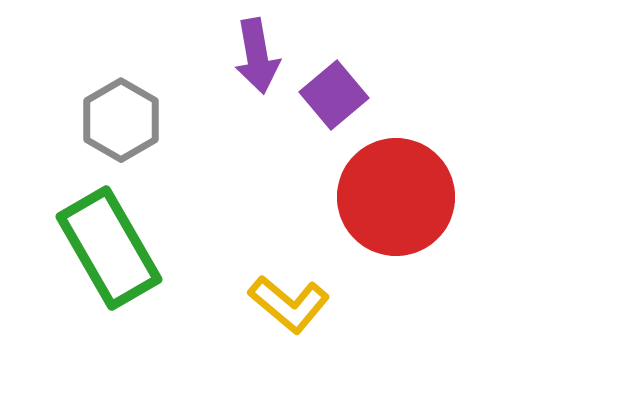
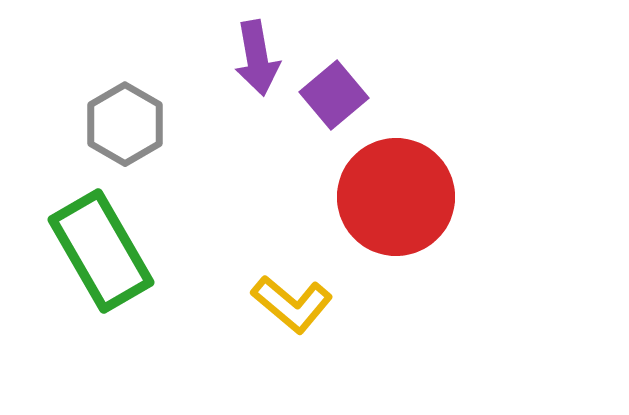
purple arrow: moved 2 px down
gray hexagon: moved 4 px right, 4 px down
green rectangle: moved 8 px left, 3 px down
yellow L-shape: moved 3 px right
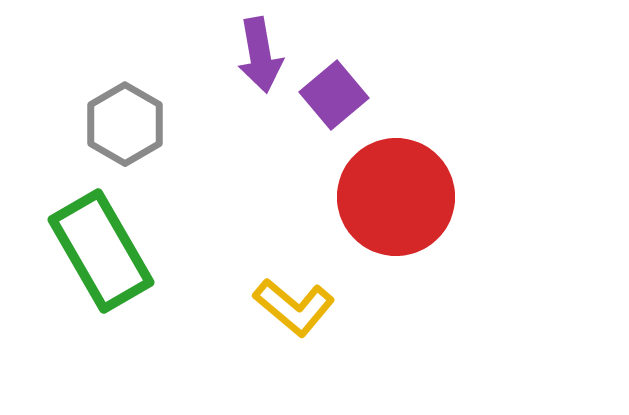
purple arrow: moved 3 px right, 3 px up
yellow L-shape: moved 2 px right, 3 px down
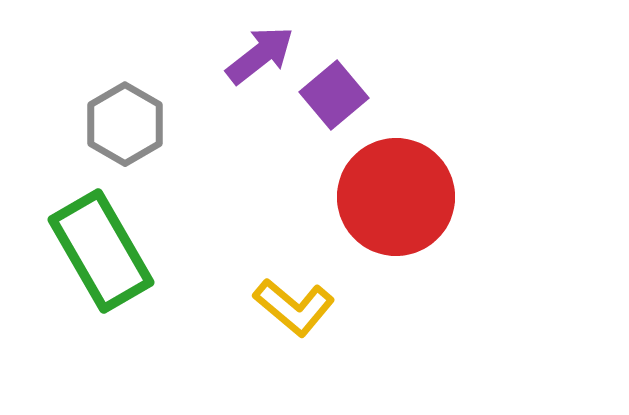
purple arrow: rotated 118 degrees counterclockwise
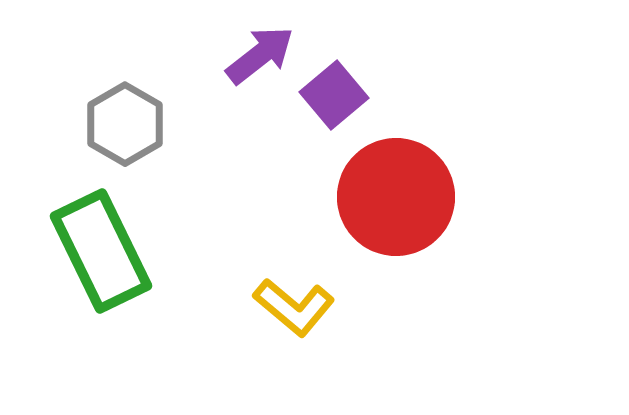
green rectangle: rotated 4 degrees clockwise
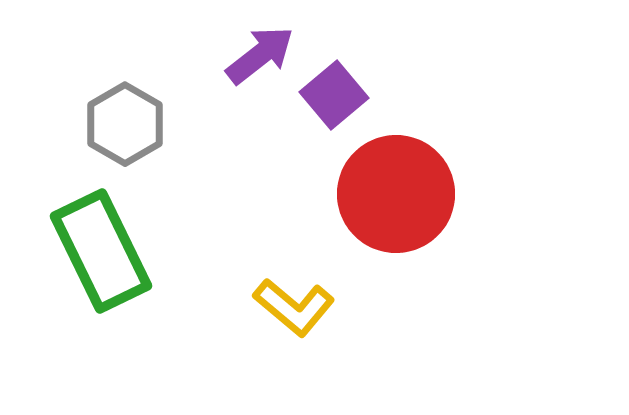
red circle: moved 3 px up
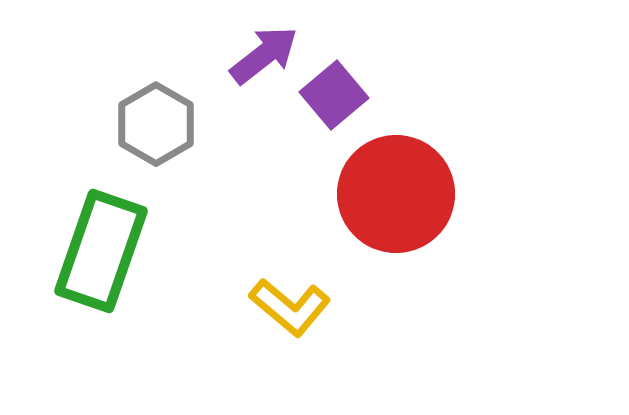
purple arrow: moved 4 px right
gray hexagon: moved 31 px right
green rectangle: rotated 45 degrees clockwise
yellow L-shape: moved 4 px left
